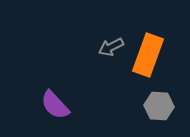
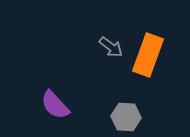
gray arrow: rotated 115 degrees counterclockwise
gray hexagon: moved 33 px left, 11 px down
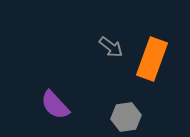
orange rectangle: moved 4 px right, 4 px down
gray hexagon: rotated 12 degrees counterclockwise
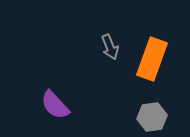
gray arrow: moved 1 px left; rotated 30 degrees clockwise
gray hexagon: moved 26 px right
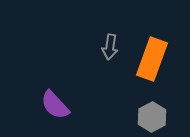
gray arrow: rotated 30 degrees clockwise
gray hexagon: rotated 20 degrees counterclockwise
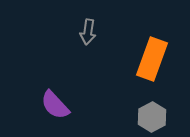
gray arrow: moved 22 px left, 15 px up
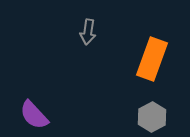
purple semicircle: moved 21 px left, 10 px down
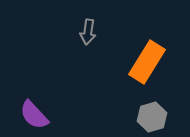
orange rectangle: moved 5 px left, 3 px down; rotated 12 degrees clockwise
gray hexagon: rotated 12 degrees clockwise
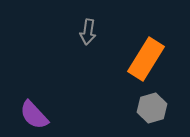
orange rectangle: moved 1 px left, 3 px up
gray hexagon: moved 9 px up
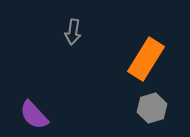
gray arrow: moved 15 px left
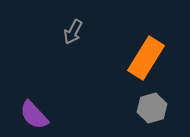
gray arrow: rotated 20 degrees clockwise
orange rectangle: moved 1 px up
